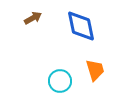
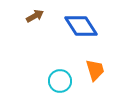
brown arrow: moved 2 px right, 2 px up
blue diamond: rotated 20 degrees counterclockwise
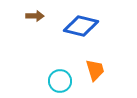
brown arrow: rotated 30 degrees clockwise
blue diamond: rotated 44 degrees counterclockwise
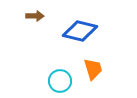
blue diamond: moved 1 px left, 5 px down
orange trapezoid: moved 2 px left, 1 px up
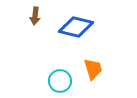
brown arrow: rotated 96 degrees clockwise
blue diamond: moved 4 px left, 4 px up
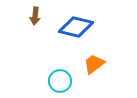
orange trapezoid: moved 1 px right, 5 px up; rotated 110 degrees counterclockwise
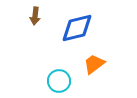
blue diamond: moved 1 px right, 1 px down; rotated 28 degrees counterclockwise
cyan circle: moved 1 px left
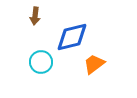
blue diamond: moved 5 px left, 9 px down
cyan circle: moved 18 px left, 19 px up
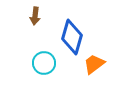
blue diamond: rotated 60 degrees counterclockwise
cyan circle: moved 3 px right, 1 px down
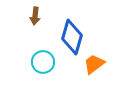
cyan circle: moved 1 px left, 1 px up
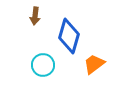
blue diamond: moved 3 px left, 1 px up
cyan circle: moved 3 px down
